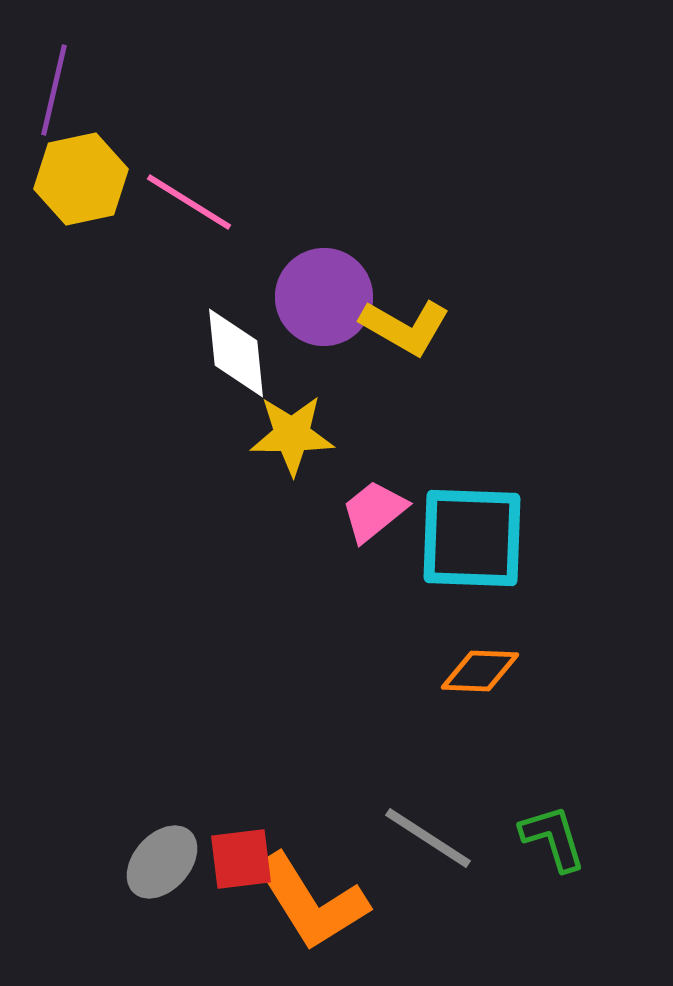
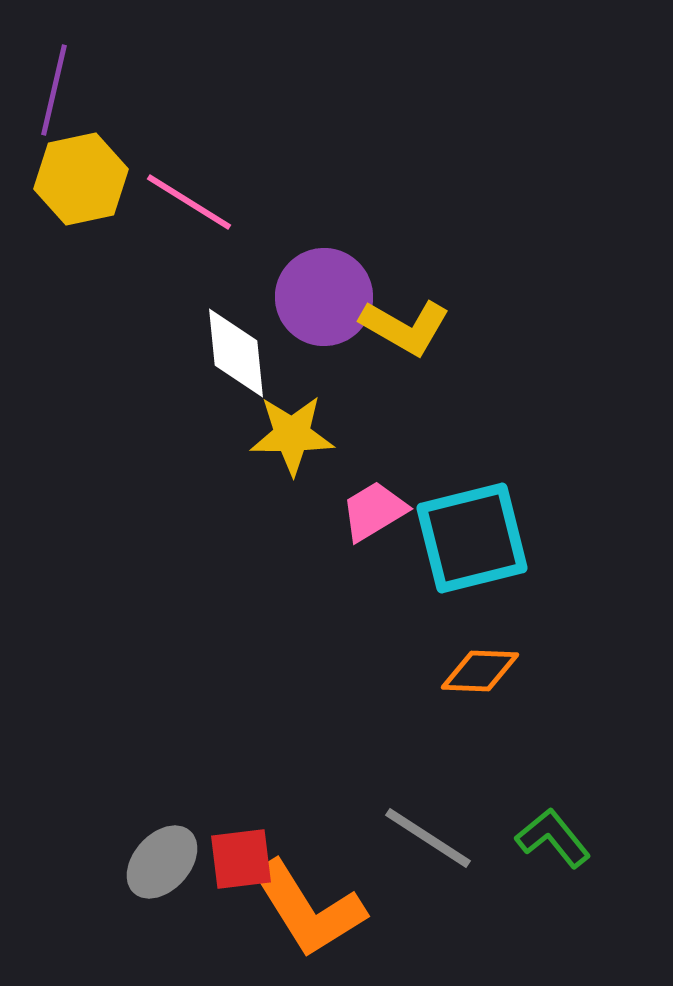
pink trapezoid: rotated 8 degrees clockwise
cyan square: rotated 16 degrees counterclockwise
green L-shape: rotated 22 degrees counterclockwise
orange L-shape: moved 3 px left, 7 px down
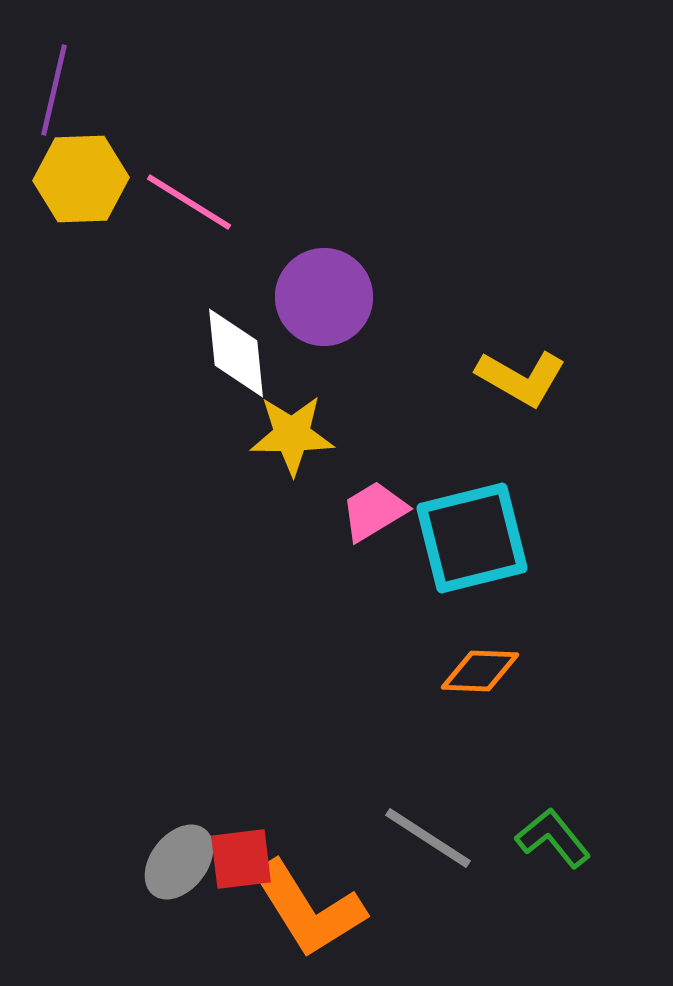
yellow hexagon: rotated 10 degrees clockwise
yellow L-shape: moved 116 px right, 51 px down
gray ellipse: moved 17 px right; rotated 4 degrees counterclockwise
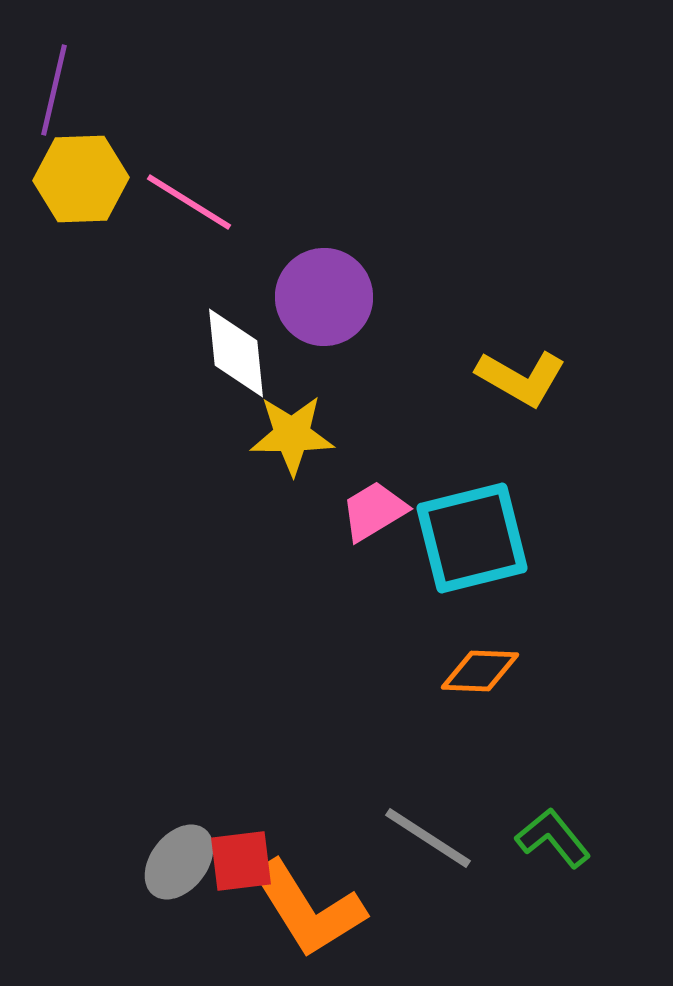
red square: moved 2 px down
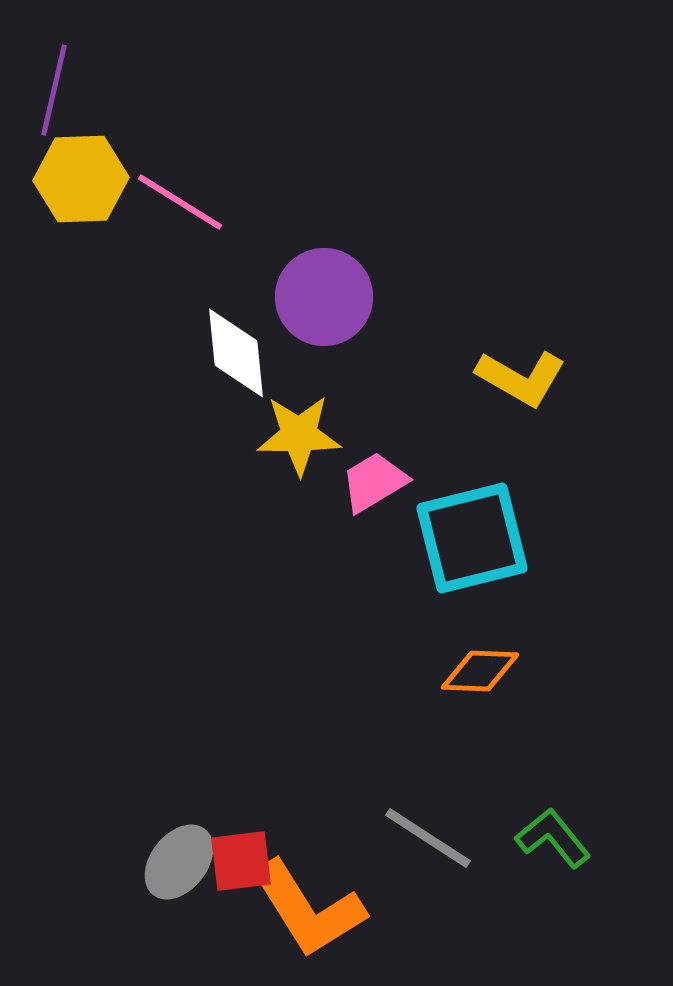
pink line: moved 9 px left
yellow star: moved 7 px right
pink trapezoid: moved 29 px up
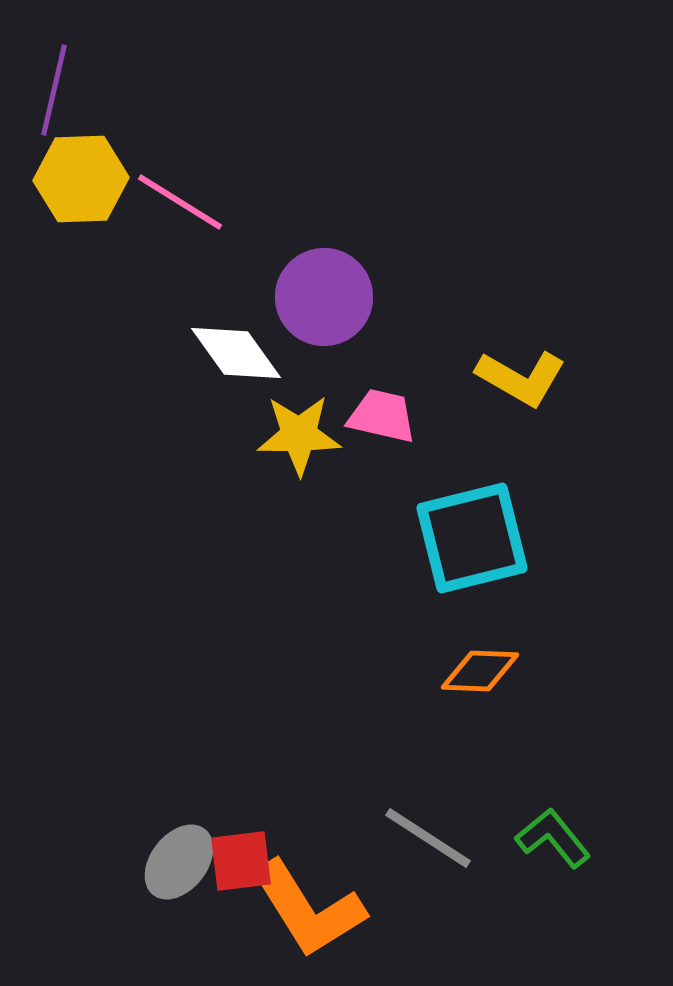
white diamond: rotated 30 degrees counterclockwise
pink trapezoid: moved 8 px right, 66 px up; rotated 44 degrees clockwise
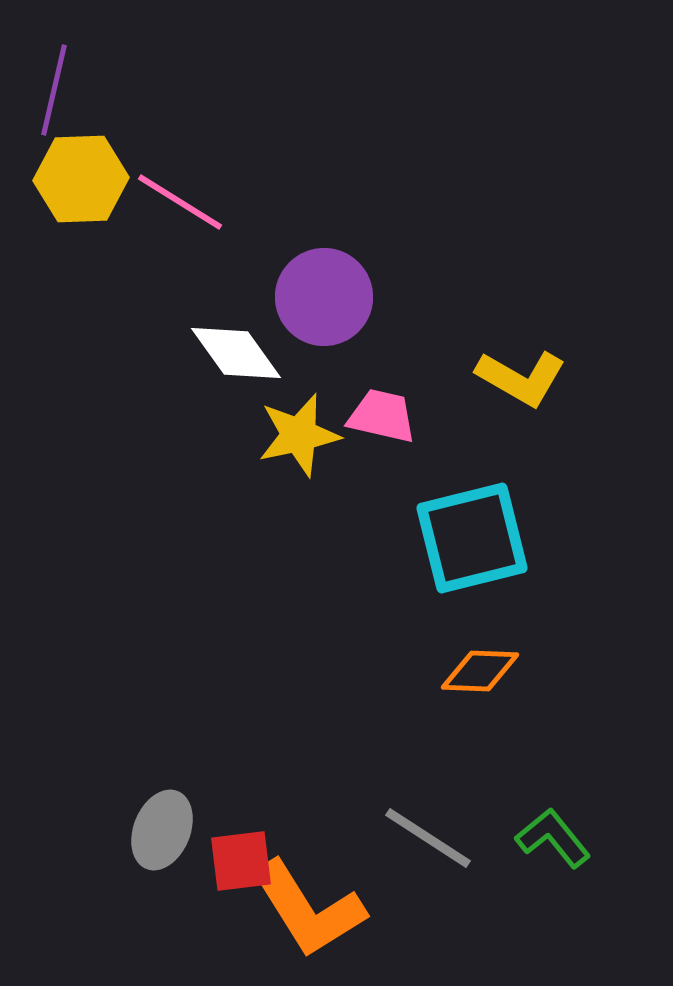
yellow star: rotated 12 degrees counterclockwise
gray ellipse: moved 17 px left, 32 px up; rotated 16 degrees counterclockwise
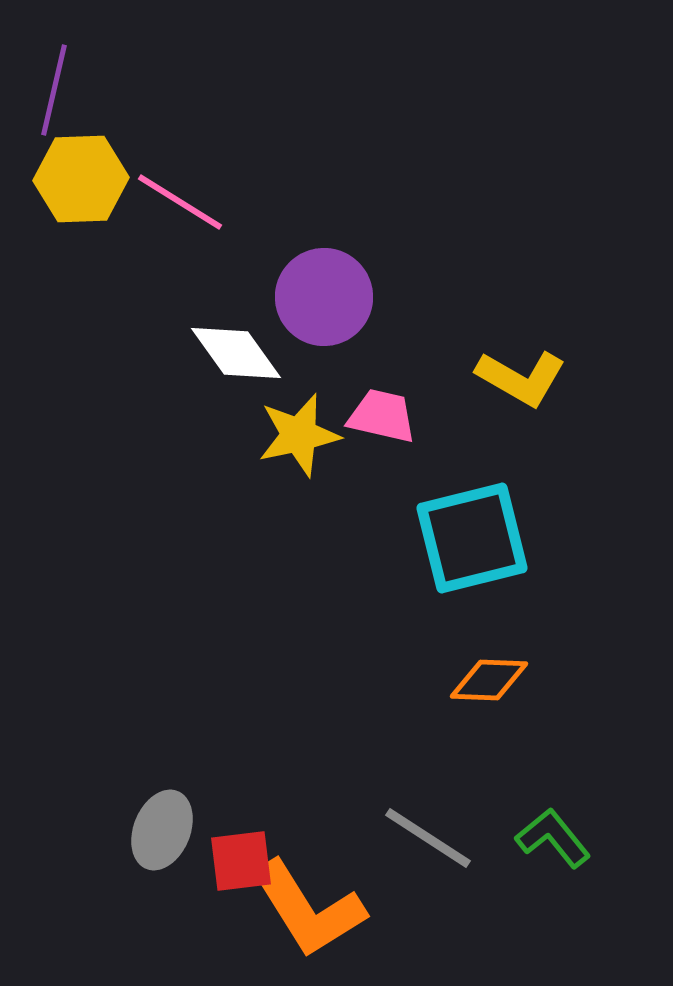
orange diamond: moved 9 px right, 9 px down
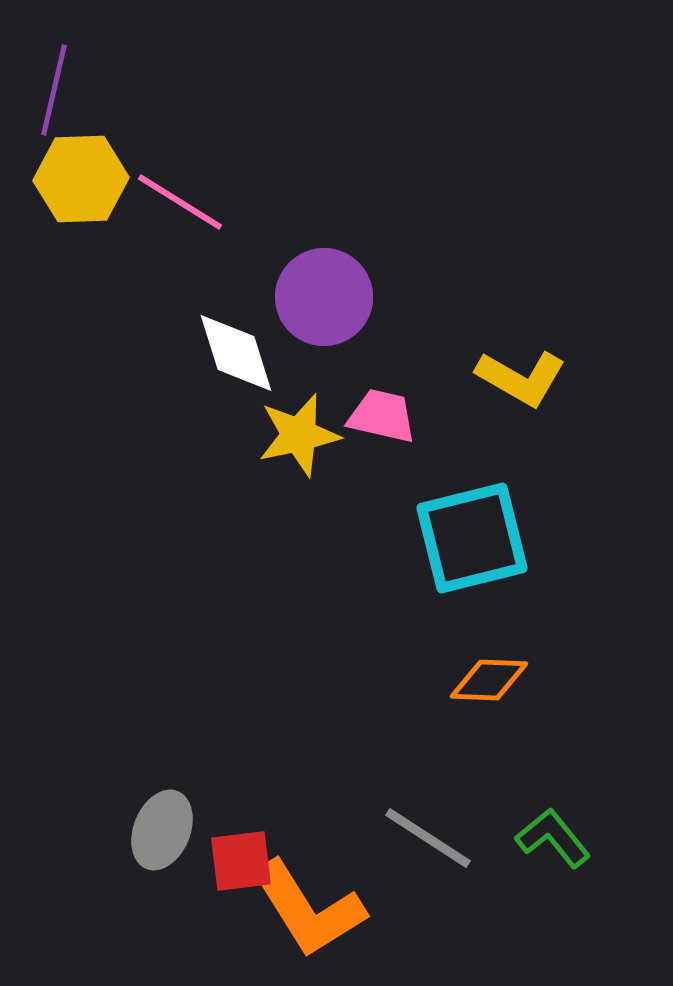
white diamond: rotated 18 degrees clockwise
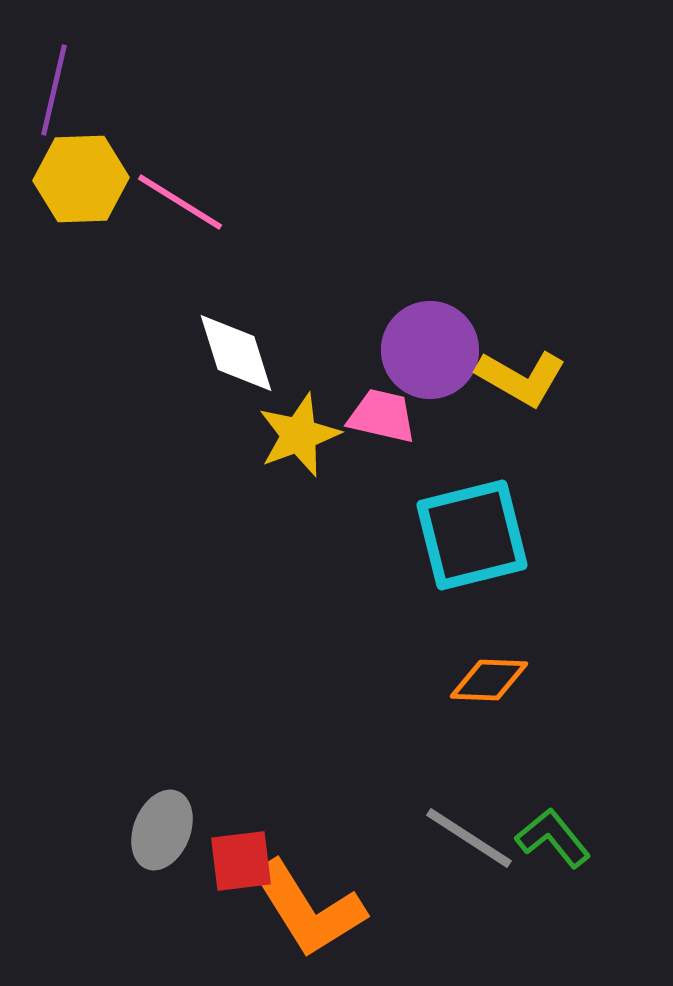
purple circle: moved 106 px right, 53 px down
yellow star: rotated 8 degrees counterclockwise
cyan square: moved 3 px up
gray line: moved 41 px right
